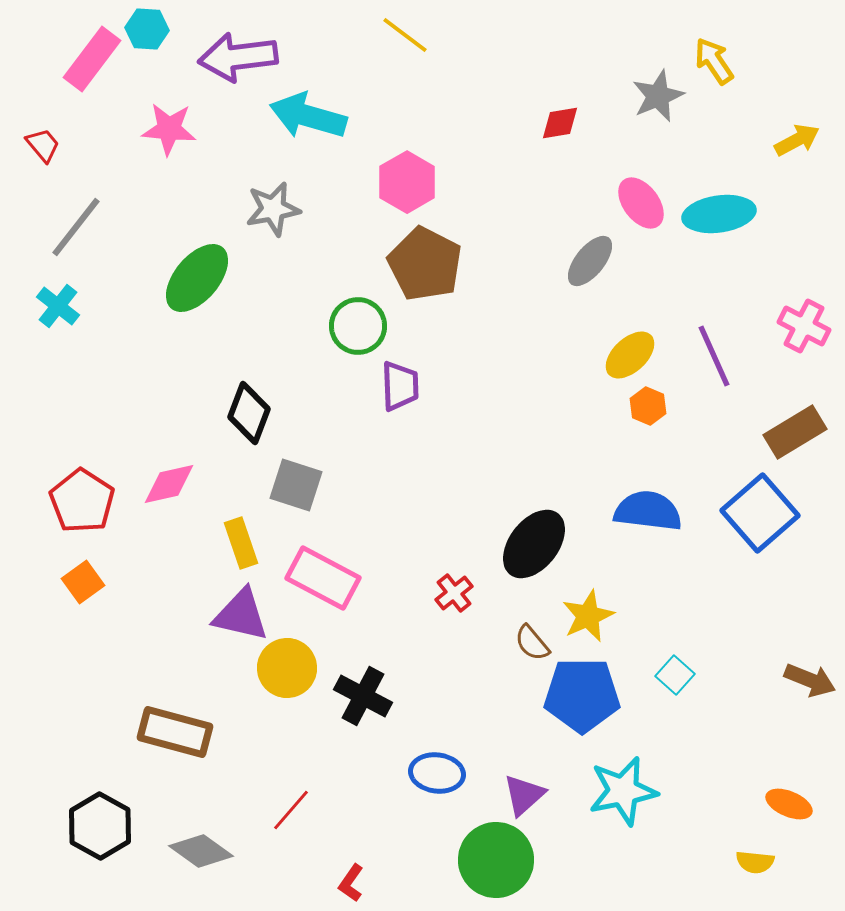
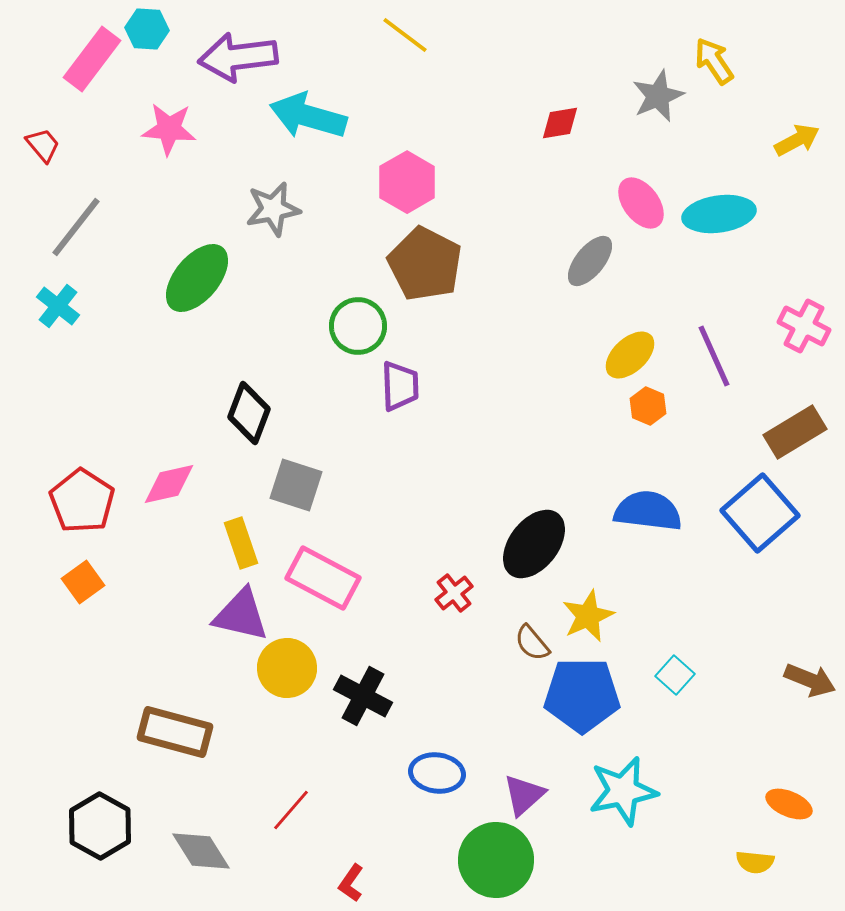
gray diamond at (201, 851): rotated 22 degrees clockwise
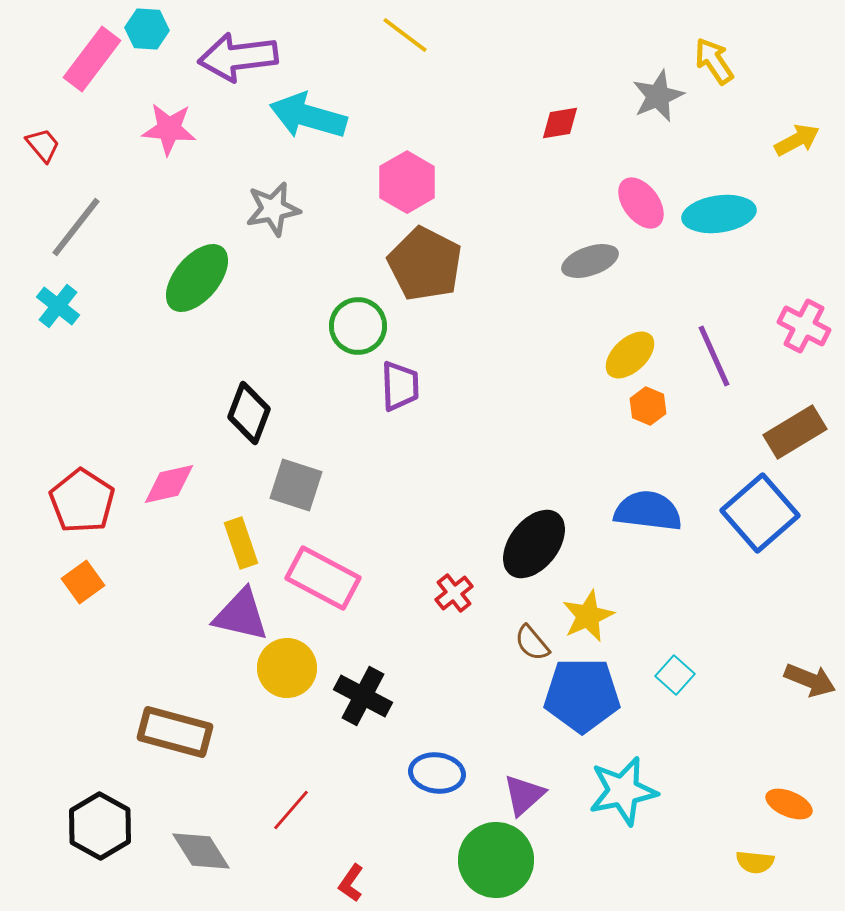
gray ellipse at (590, 261): rotated 32 degrees clockwise
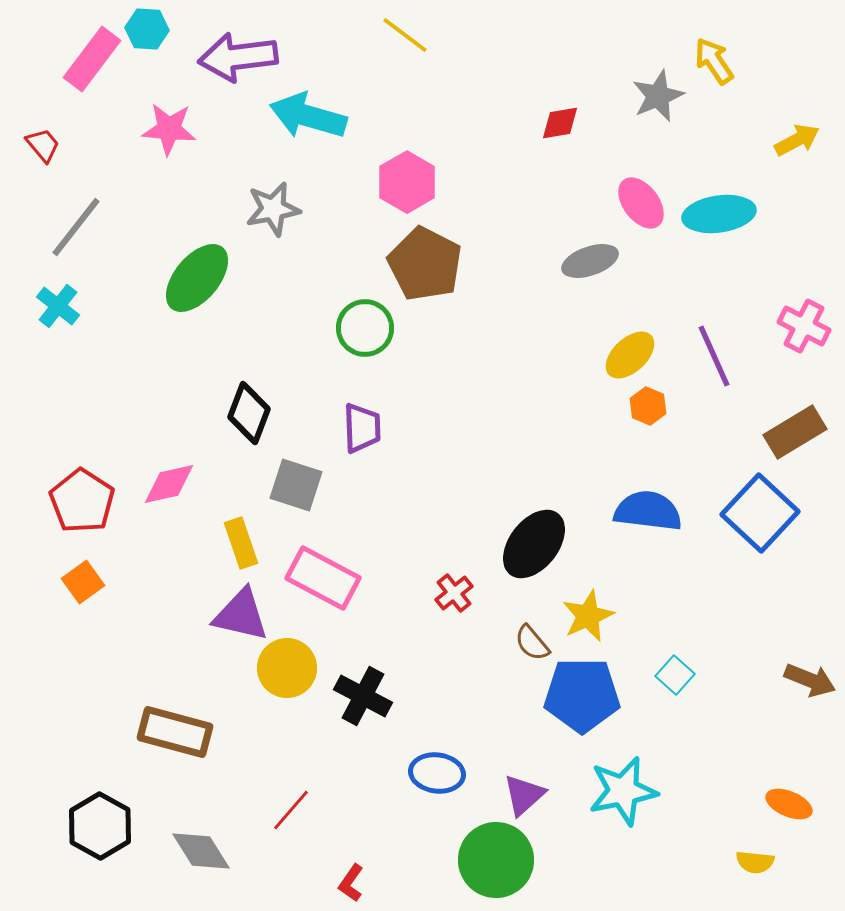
green circle at (358, 326): moved 7 px right, 2 px down
purple trapezoid at (400, 386): moved 38 px left, 42 px down
blue square at (760, 513): rotated 6 degrees counterclockwise
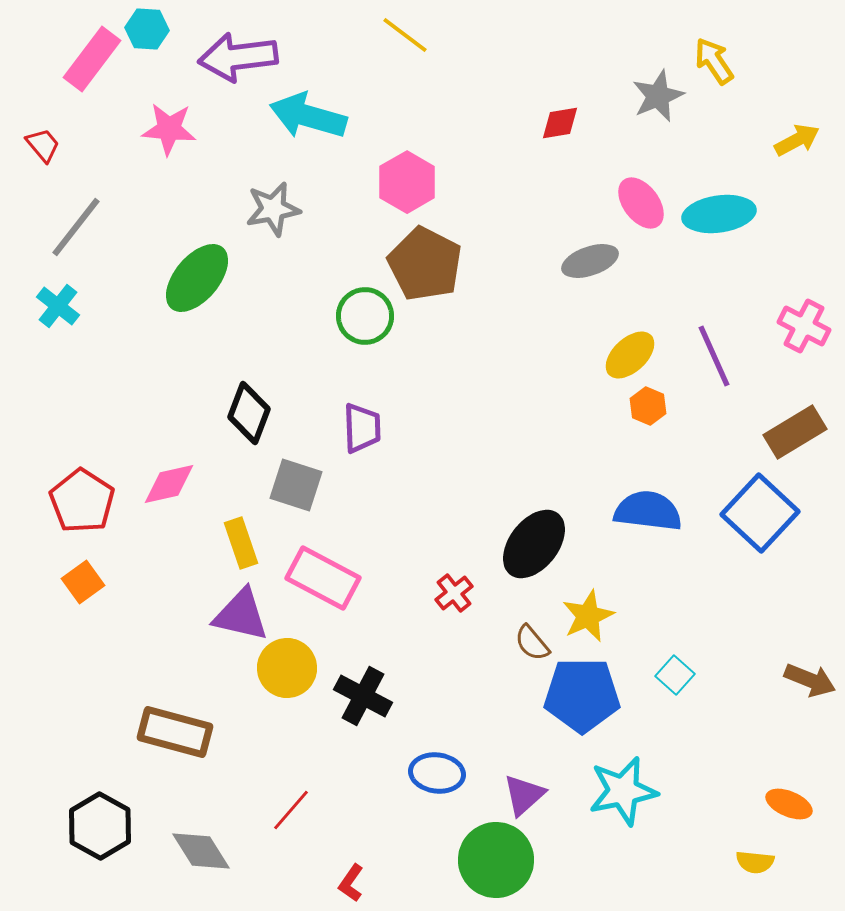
green circle at (365, 328): moved 12 px up
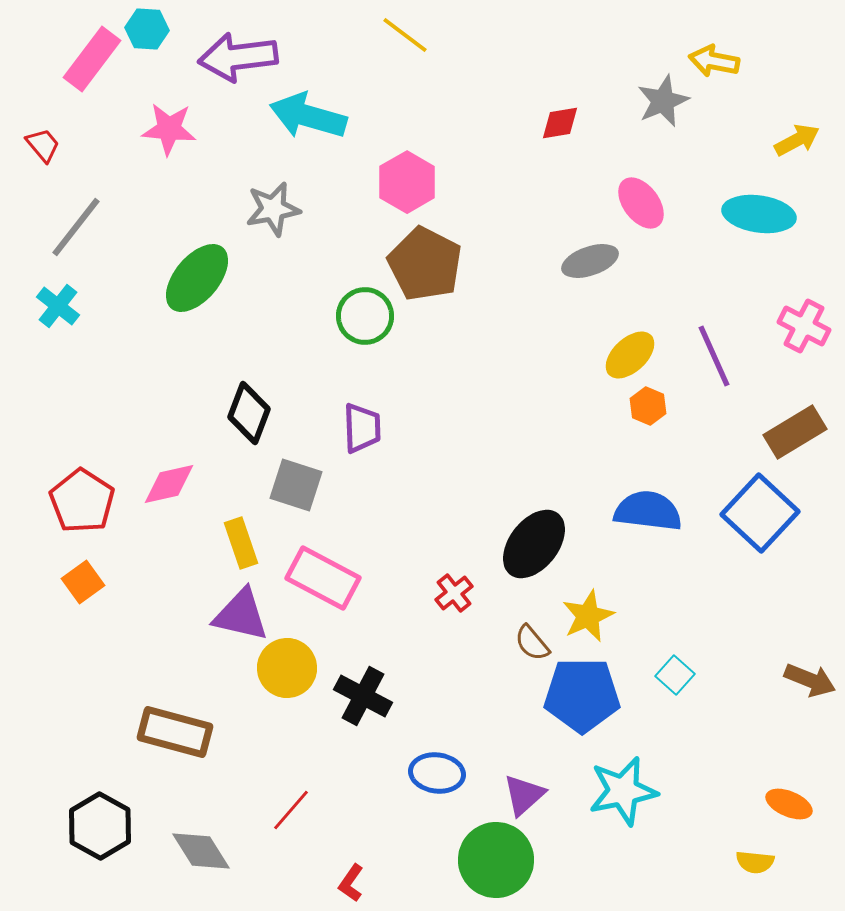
yellow arrow at (714, 61): rotated 45 degrees counterclockwise
gray star at (658, 96): moved 5 px right, 5 px down
cyan ellipse at (719, 214): moved 40 px right; rotated 16 degrees clockwise
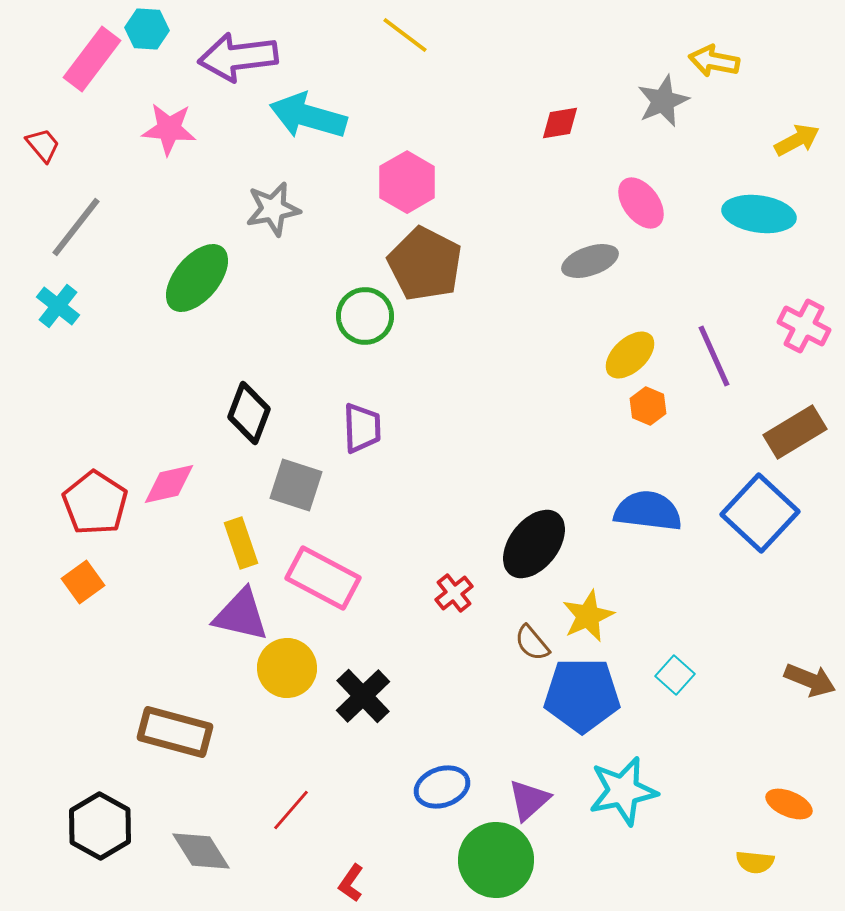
red pentagon at (82, 501): moved 13 px right, 2 px down
black cross at (363, 696): rotated 18 degrees clockwise
blue ellipse at (437, 773): moved 5 px right, 14 px down; rotated 26 degrees counterclockwise
purple triangle at (524, 795): moved 5 px right, 5 px down
